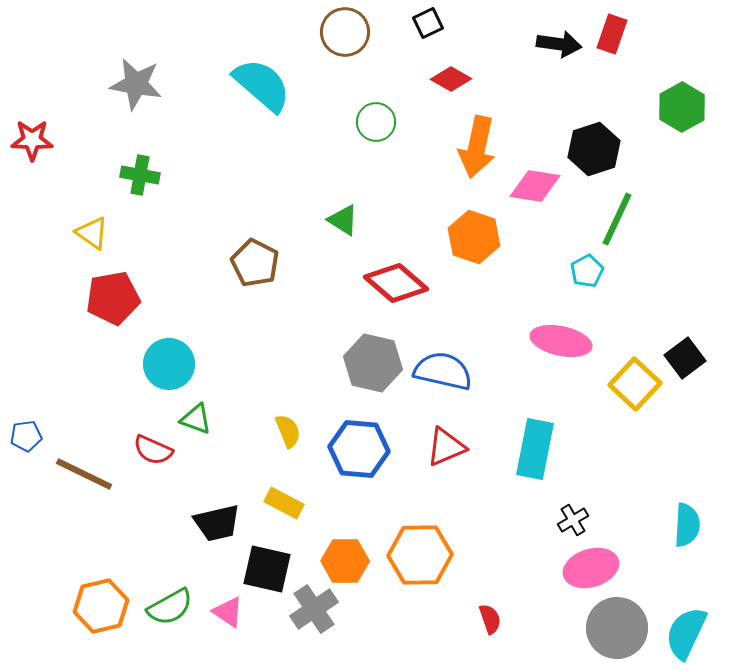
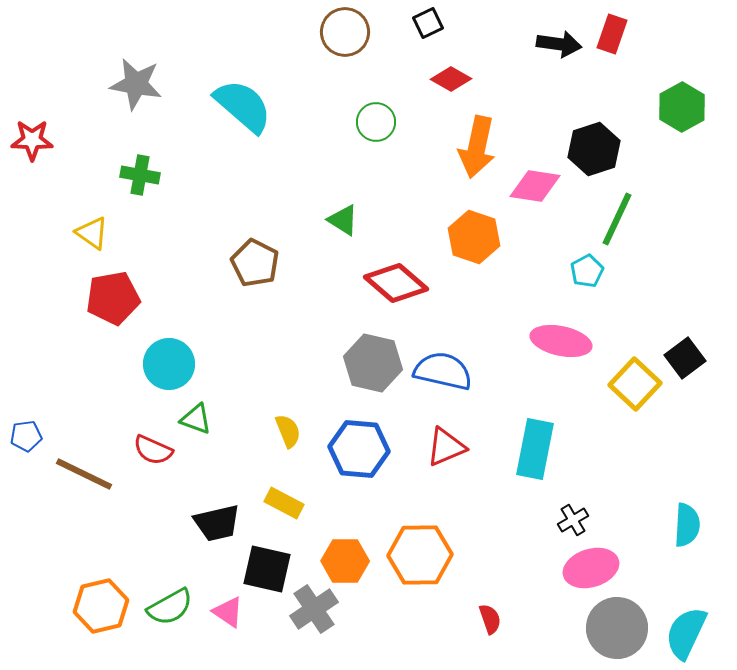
cyan semicircle at (262, 85): moved 19 px left, 21 px down
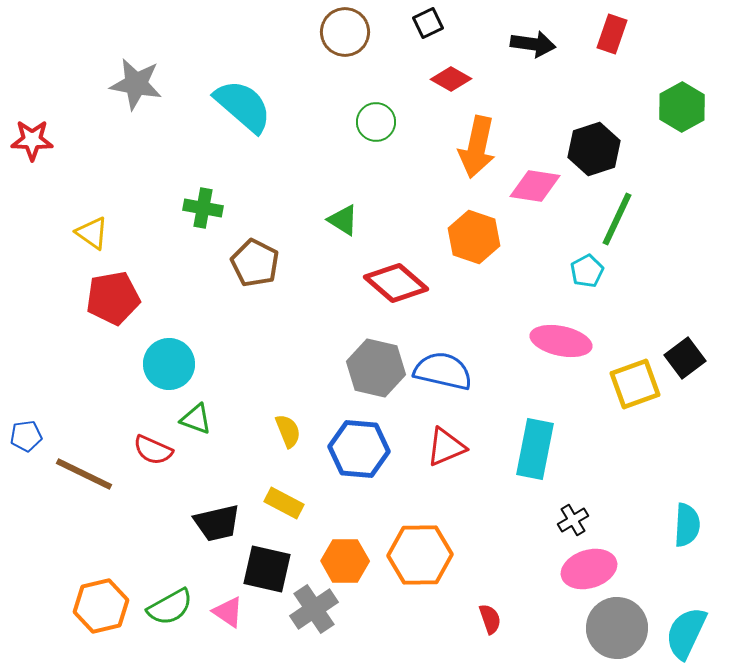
black arrow at (559, 44): moved 26 px left
green cross at (140, 175): moved 63 px right, 33 px down
gray hexagon at (373, 363): moved 3 px right, 5 px down
yellow square at (635, 384): rotated 27 degrees clockwise
pink ellipse at (591, 568): moved 2 px left, 1 px down
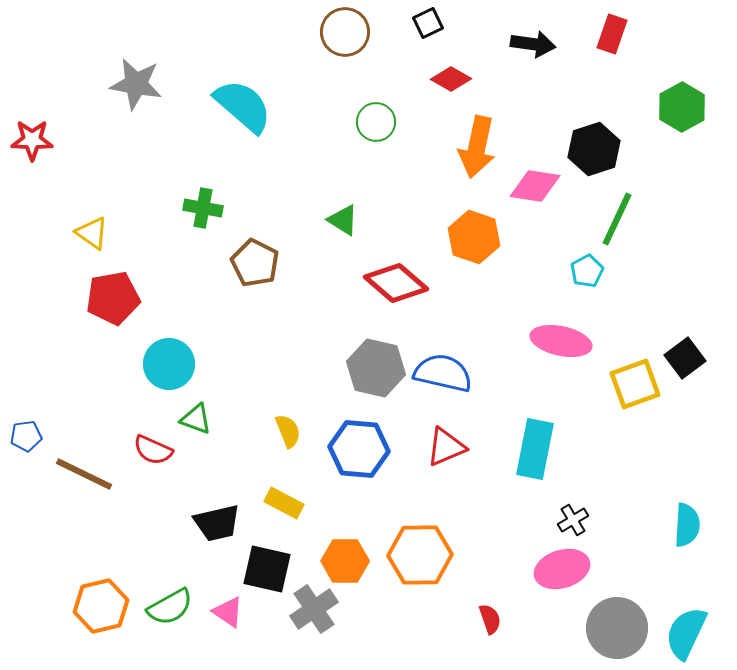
blue semicircle at (443, 371): moved 2 px down
pink ellipse at (589, 569): moved 27 px left
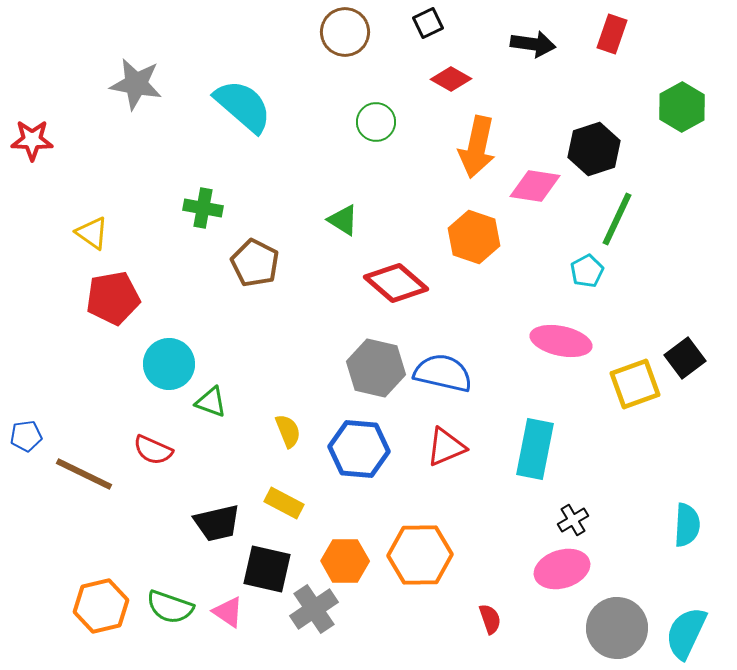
green triangle at (196, 419): moved 15 px right, 17 px up
green semicircle at (170, 607): rotated 48 degrees clockwise
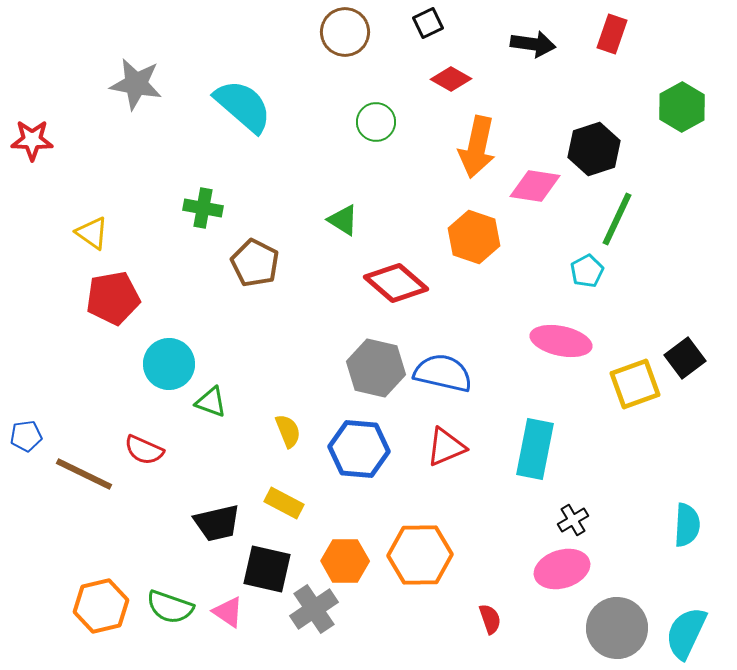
red semicircle at (153, 450): moved 9 px left
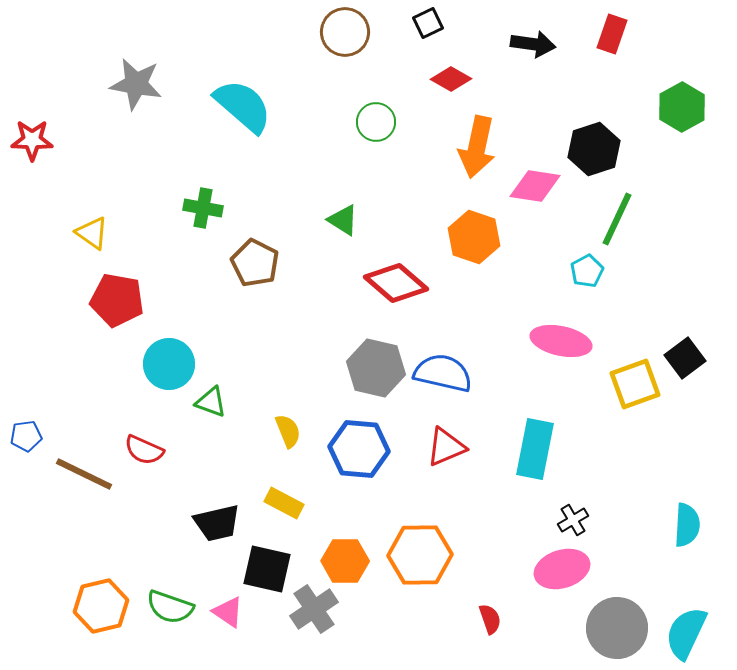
red pentagon at (113, 298): moved 4 px right, 2 px down; rotated 20 degrees clockwise
